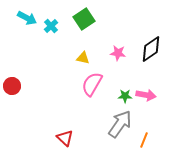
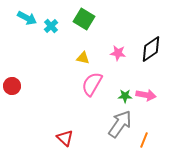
green square: rotated 25 degrees counterclockwise
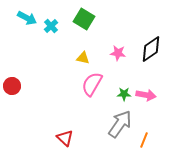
green star: moved 1 px left, 2 px up
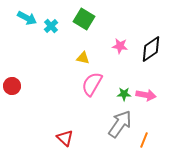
pink star: moved 2 px right, 7 px up
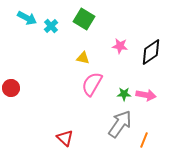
black diamond: moved 3 px down
red circle: moved 1 px left, 2 px down
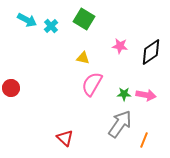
cyan arrow: moved 2 px down
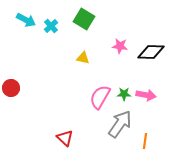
cyan arrow: moved 1 px left
black diamond: rotated 36 degrees clockwise
pink semicircle: moved 8 px right, 13 px down
orange line: moved 1 px right, 1 px down; rotated 14 degrees counterclockwise
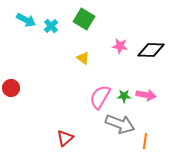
black diamond: moved 2 px up
yellow triangle: rotated 24 degrees clockwise
green star: moved 2 px down
gray arrow: rotated 76 degrees clockwise
red triangle: rotated 36 degrees clockwise
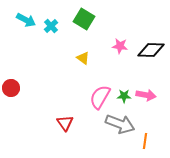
red triangle: moved 15 px up; rotated 24 degrees counterclockwise
